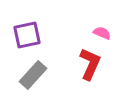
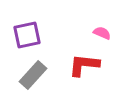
red L-shape: moved 6 px left, 1 px down; rotated 108 degrees counterclockwise
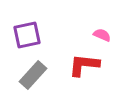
pink semicircle: moved 2 px down
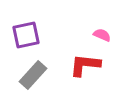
purple square: moved 1 px left
red L-shape: moved 1 px right
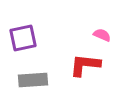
purple square: moved 3 px left, 3 px down
gray rectangle: moved 5 px down; rotated 44 degrees clockwise
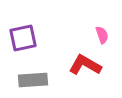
pink semicircle: rotated 48 degrees clockwise
red L-shape: rotated 24 degrees clockwise
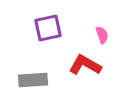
purple square: moved 25 px right, 10 px up
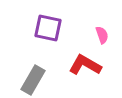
purple square: rotated 24 degrees clockwise
gray rectangle: rotated 56 degrees counterclockwise
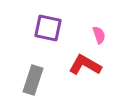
pink semicircle: moved 3 px left
gray rectangle: rotated 12 degrees counterclockwise
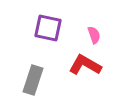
pink semicircle: moved 5 px left
